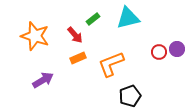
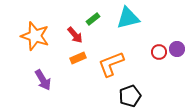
purple arrow: rotated 90 degrees clockwise
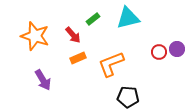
red arrow: moved 2 px left
black pentagon: moved 2 px left, 1 px down; rotated 25 degrees clockwise
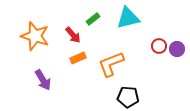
red circle: moved 6 px up
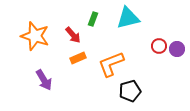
green rectangle: rotated 32 degrees counterclockwise
purple arrow: moved 1 px right
black pentagon: moved 2 px right, 6 px up; rotated 20 degrees counterclockwise
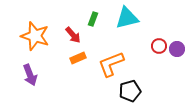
cyan triangle: moved 1 px left
purple arrow: moved 14 px left, 5 px up; rotated 10 degrees clockwise
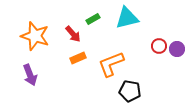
green rectangle: rotated 40 degrees clockwise
red arrow: moved 1 px up
black pentagon: rotated 25 degrees clockwise
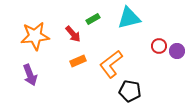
cyan triangle: moved 2 px right
orange star: rotated 24 degrees counterclockwise
purple circle: moved 2 px down
orange rectangle: moved 3 px down
orange L-shape: rotated 16 degrees counterclockwise
